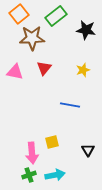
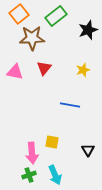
black star: moved 2 px right; rotated 30 degrees counterclockwise
yellow square: rotated 24 degrees clockwise
cyan arrow: rotated 78 degrees clockwise
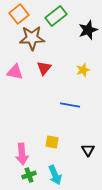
pink arrow: moved 10 px left, 1 px down
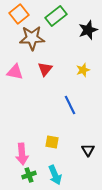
red triangle: moved 1 px right, 1 px down
blue line: rotated 54 degrees clockwise
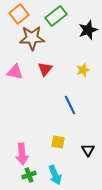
yellow square: moved 6 px right
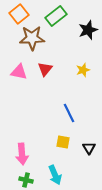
pink triangle: moved 4 px right
blue line: moved 1 px left, 8 px down
yellow square: moved 5 px right
black triangle: moved 1 px right, 2 px up
green cross: moved 3 px left, 5 px down; rotated 32 degrees clockwise
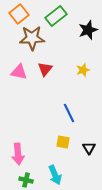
pink arrow: moved 4 px left
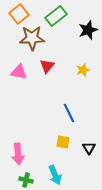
red triangle: moved 2 px right, 3 px up
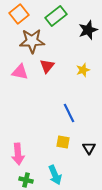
brown star: moved 3 px down
pink triangle: moved 1 px right
